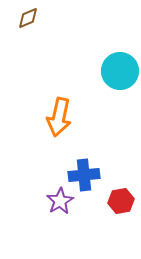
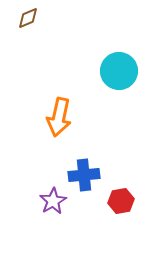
cyan circle: moved 1 px left
purple star: moved 7 px left
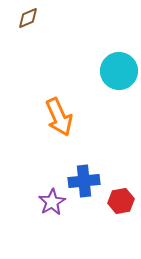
orange arrow: rotated 36 degrees counterclockwise
blue cross: moved 6 px down
purple star: moved 1 px left, 1 px down
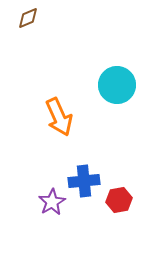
cyan circle: moved 2 px left, 14 px down
red hexagon: moved 2 px left, 1 px up
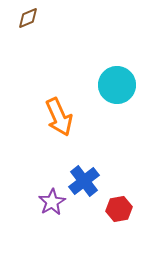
blue cross: rotated 32 degrees counterclockwise
red hexagon: moved 9 px down
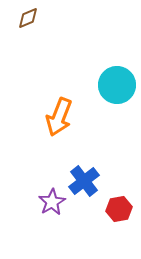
orange arrow: rotated 45 degrees clockwise
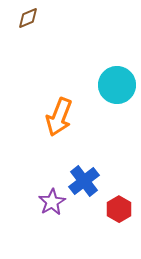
red hexagon: rotated 20 degrees counterclockwise
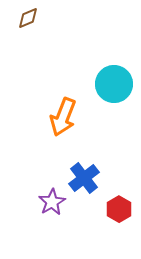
cyan circle: moved 3 px left, 1 px up
orange arrow: moved 4 px right
blue cross: moved 3 px up
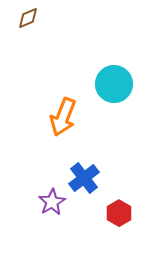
red hexagon: moved 4 px down
